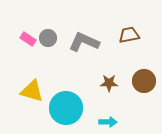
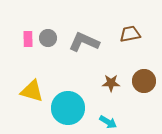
brown trapezoid: moved 1 px right, 1 px up
pink rectangle: rotated 56 degrees clockwise
brown star: moved 2 px right
cyan circle: moved 2 px right
cyan arrow: rotated 30 degrees clockwise
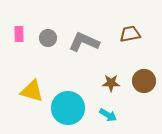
pink rectangle: moved 9 px left, 5 px up
cyan arrow: moved 7 px up
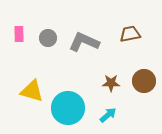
cyan arrow: rotated 72 degrees counterclockwise
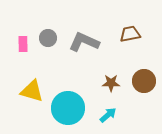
pink rectangle: moved 4 px right, 10 px down
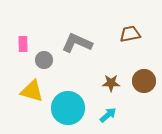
gray circle: moved 4 px left, 22 px down
gray L-shape: moved 7 px left, 1 px down
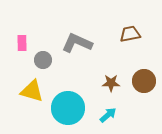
pink rectangle: moved 1 px left, 1 px up
gray circle: moved 1 px left
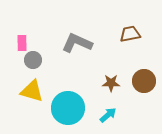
gray circle: moved 10 px left
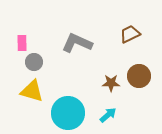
brown trapezoid: rotated 15 degrees counterclockwise
gray circle: moved 1 px right, 2 px down
brown circle: moved 5 px left, 5 px up
cyan circle: moved 5 px down
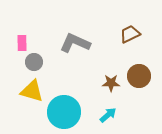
gray L-shape: moved 2 px left
cyan circle: moved 4 px left, 1 px up
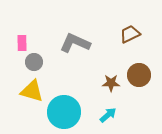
brown circle: moved 1 px up
